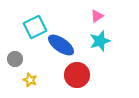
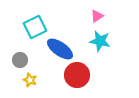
cyan star: rotated 30 degrees clockwise
blue ellipse: moved 1 px left, 4 px down
gray circle: moved 5 px right, 1 px down
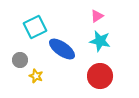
blue ellipse: moved 2 px right
red circle: moved 23 px right, 1 px down
yellow star: moved 6 px right, 4 px up
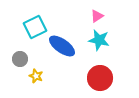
cyan star: moved 1 px left, 1 px up
blue ellipse: moved 3 px up
gray circle: moved 1 px up
red circle: moved 2 px down
